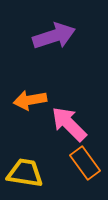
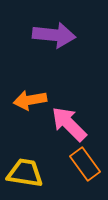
purple arrow: moved 1 px up; rotated 24 degrees clockwise
orange rectangle: moved 1 px down
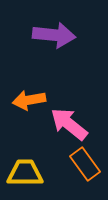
orange arrow: moved 1 px left
pink arrow: rotated 6 degrees counterclockwise
yellow trapezoid: rotated 9 degrees counterclockwise
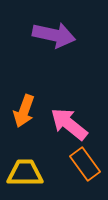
purple arrow: rotated 6 degrees clockwise
orange arrow: moved 5 px left, 11 px down; rotated 60 degrees counterclockwise
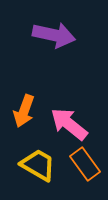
yellow trapezoid: moved 13 px right, 8 px up; rotated 30 degrees clockwise
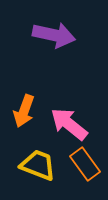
yellow trapezoid: rotated 9 degrees counterclockwise
